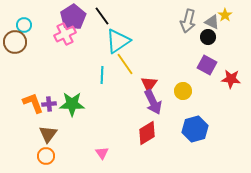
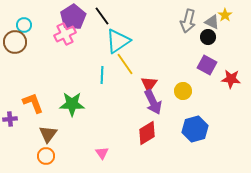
purple cross: moved 39 px left, 15 px down
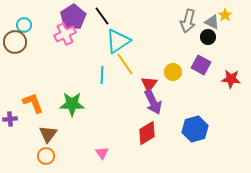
purple square: moved 6 px left
yellow circle: moved 10 px left, 19 px up
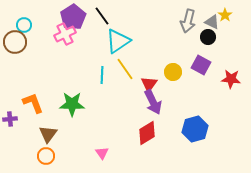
yellow line: moved 5 px down
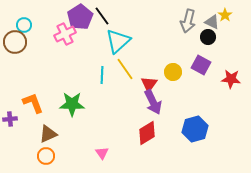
purple pentagon: moved 7 px right
cyan triangle: rotated 8 degrees counterclockwise
brown triangle: rotated 30 degrees clockwise
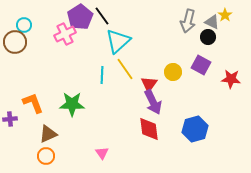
red diamond: moved 2 px right, 4 px up; rotated 65 degrees counterclockwise
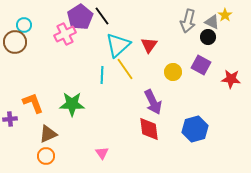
cyan triangle: moved 4 px down
red triangle: moved 39 px up
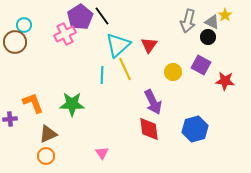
yellow line: rotated 10 degrees clockwise
red star: moved 6 px left, 2 px down
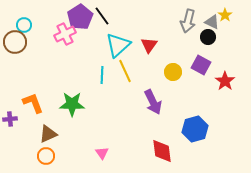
yellow line: moved 2 px down
red star: rotated 30 degrees clockwise
red diamond: moved 13 px right, 22 px down
